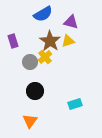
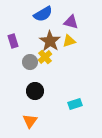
yellow triangle: moved 1 px right
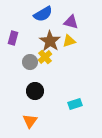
purple rectangle: moved 3 px up; rotated 32 degrees clockwise
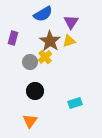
purple triangle: rotated 49 degrees clockwise
cyan rectangle: moved 1 px up
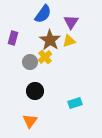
blue semicircle: rotated 24 degrees counterclockwise
brown star: moved 1 px up
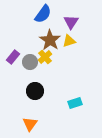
purple rectangle: moved 19 px down; rotated 24 degrees clockwise
orange triangle: moved 3 px down
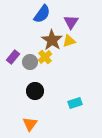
blue semicircle: moved 1 px left
brown star: moved 2 px right
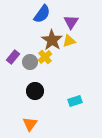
cyan rectangle: moved 2 px up
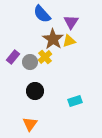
blue semicircle: rotated 102 degrees clockwise
brown star: moved 1 px right, 1 px up
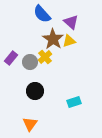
purple triangle: rotated 21 degrees counterclockwise
purple rectangle: moved 2 px left, 1 px down
cyan rectangle: moved 1 px left, 1 px down
